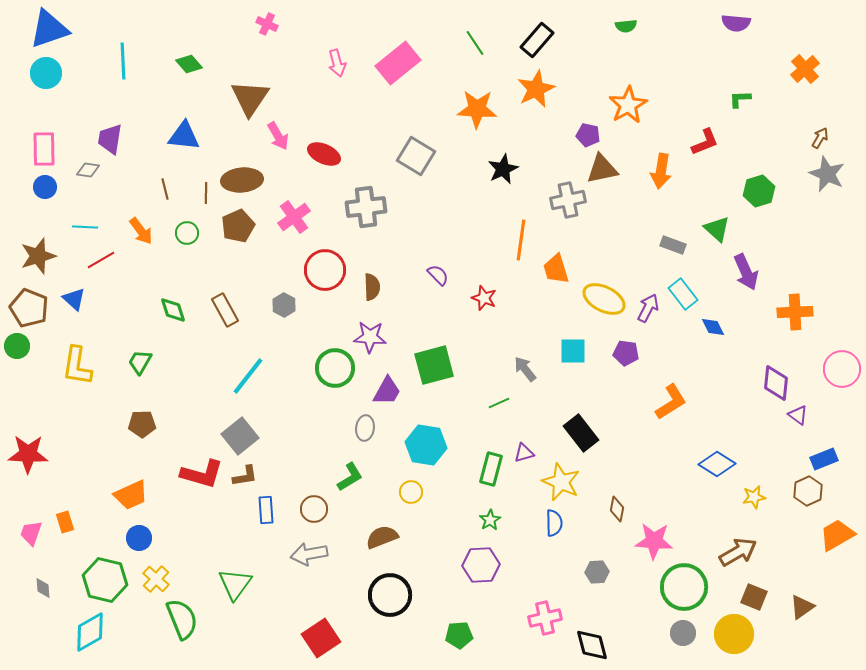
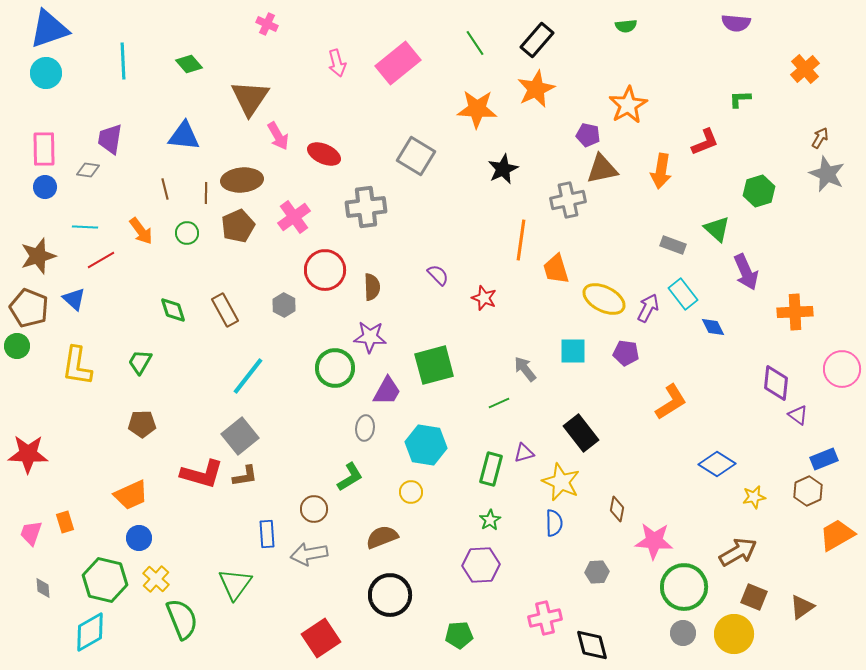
blue rectangle at (266, 510): moved 1 px right, 24 px down
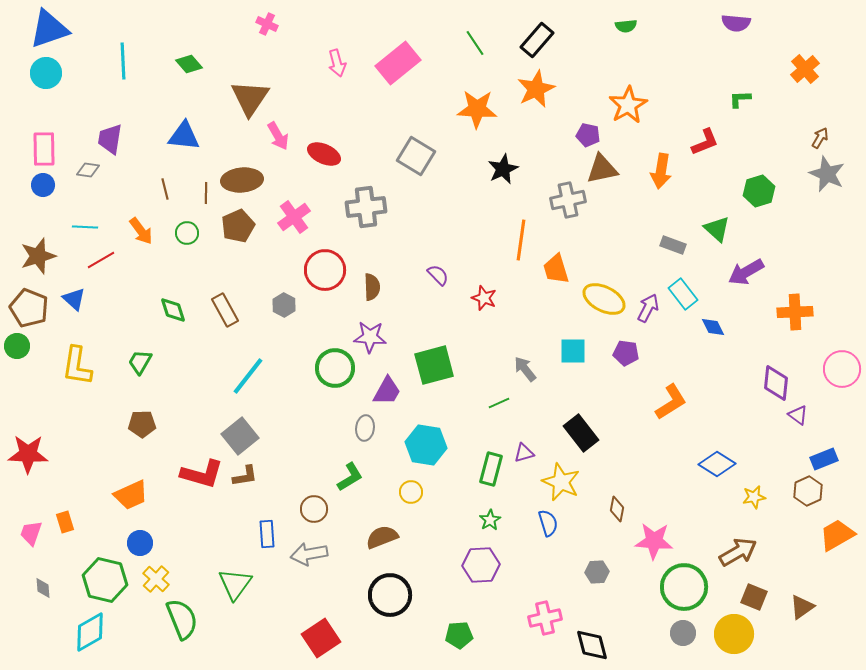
blue circle at (45, 187): moved 2 px left, 2 px up
purple arrow at (746, 272): rotated 84 degrees clockwise
blue semicircle at (554, 523): moved 6 px left; rotated 16 degrees counterclockwise
blue circle at (139, 538): moved 1 px right, 5 px down
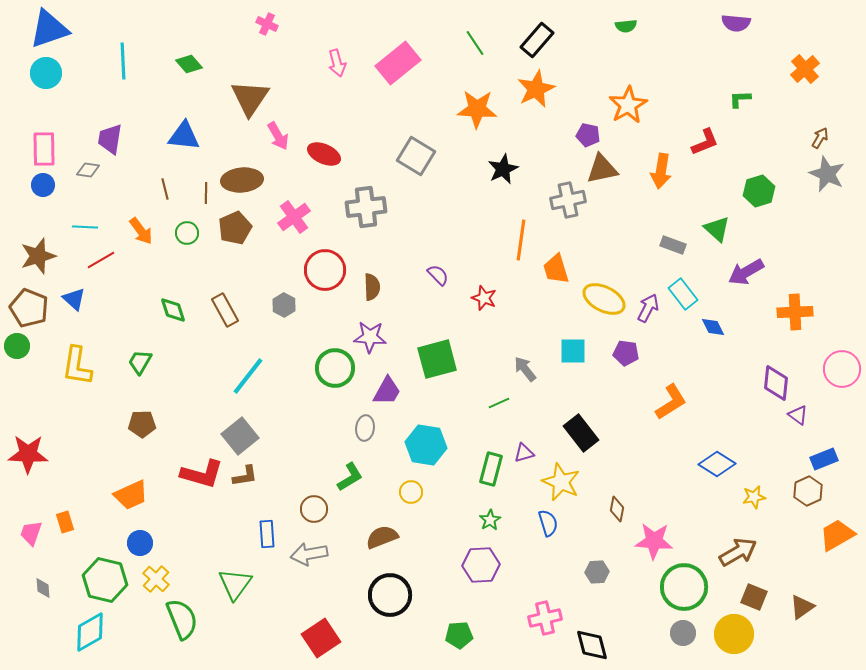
brown pentagon at (238, 226): moved 3 px left, 2 px down
green square at (434, 365): moved 3 px right, 6 px up
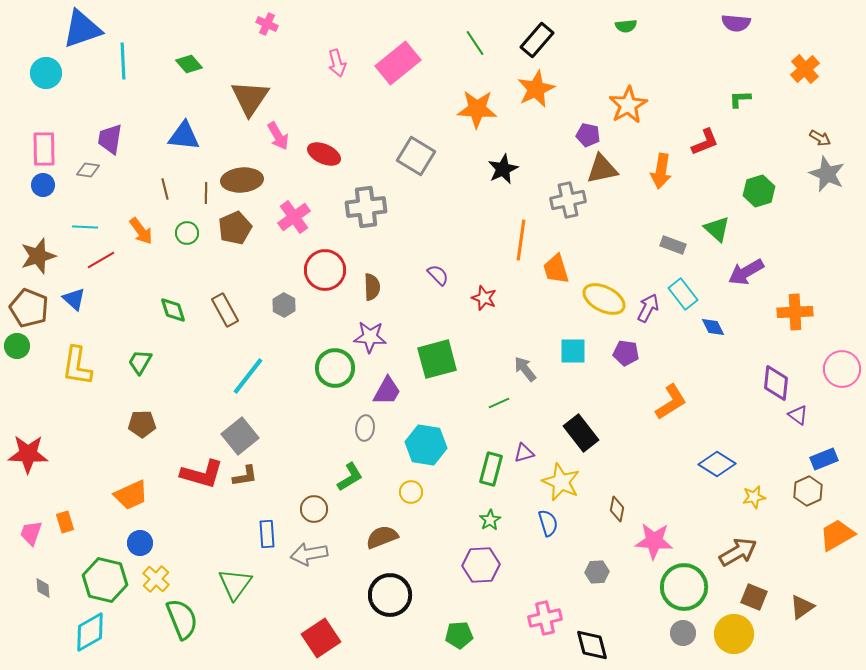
blue triangle at (49, 29): moved 33 px right
brown arrow at (820, 138): rotated 90 degrees clockwise
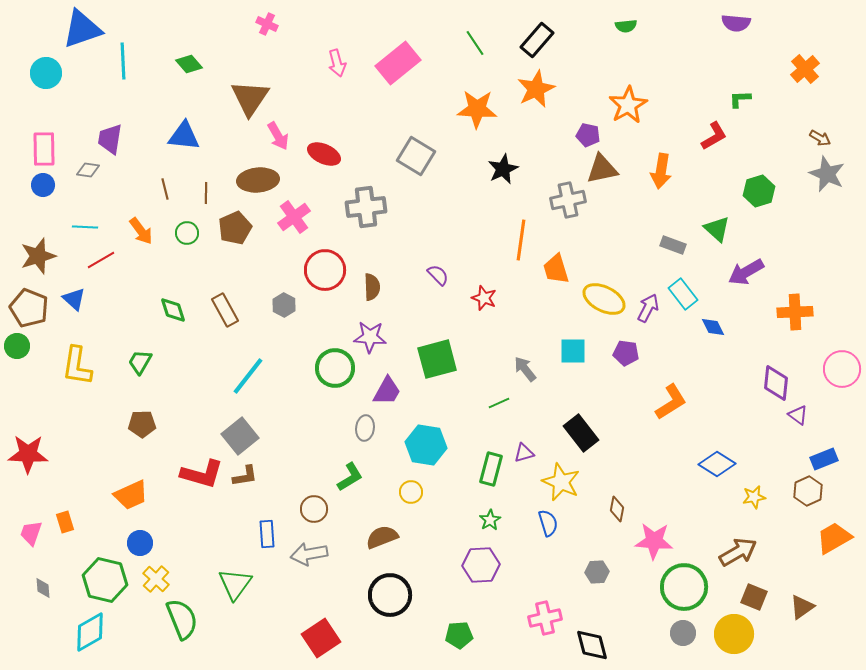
red L-shape at (705, 142): moved 9 px right, 6 px up; rotated 8 degrees counterclockwise
brown ellipse at (242, 180): moved 16 px right
orange trapezoid at (837, 535): moved 3 px left, 3 px down
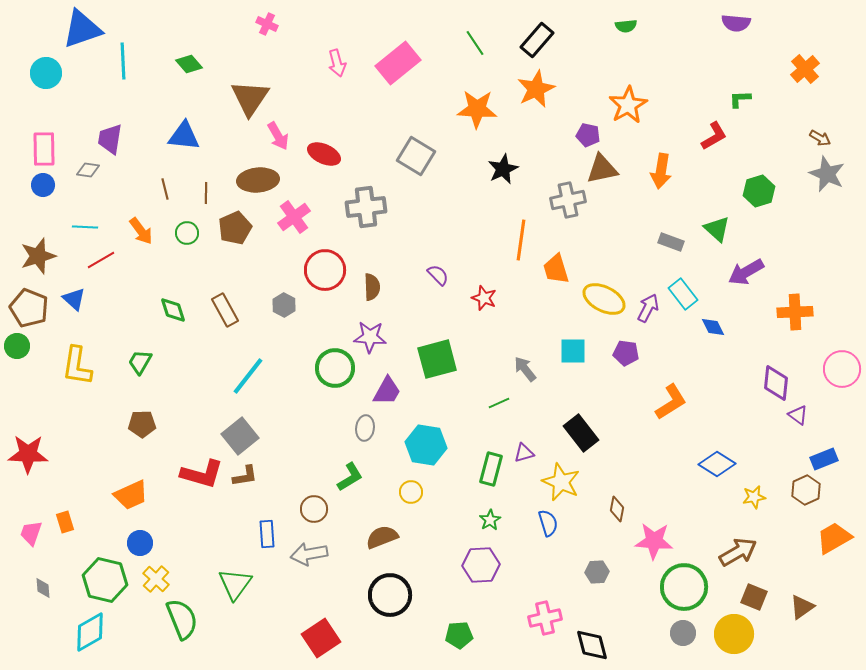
gray rectangle at (673, 245): moved 2 px left, 3 px up
brown hexagon at (808, 491): moved 2 px left, 1 px up
